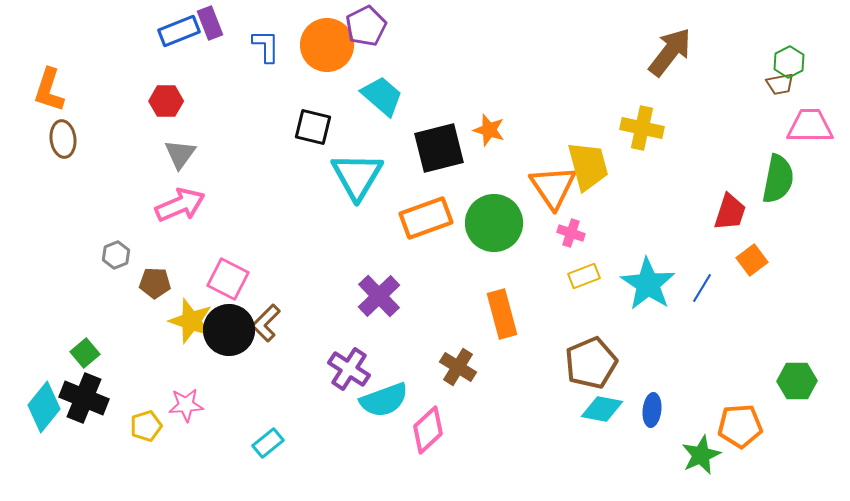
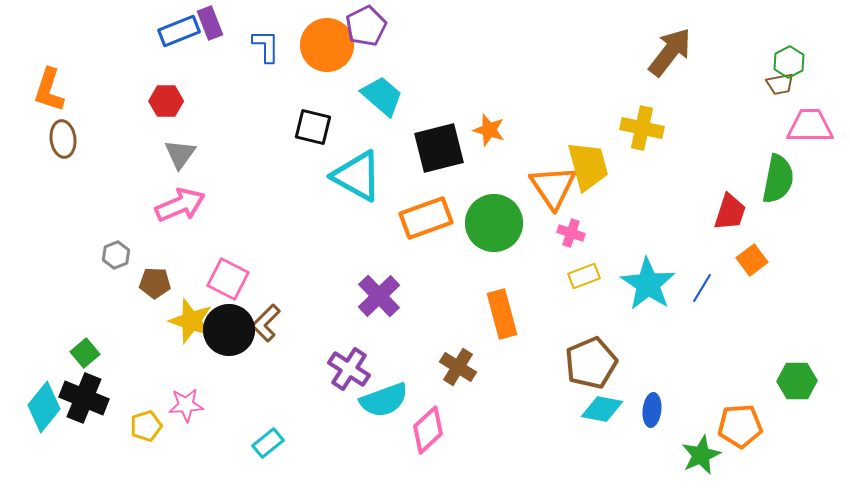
cyan triangle at (357, 176): rotated 32 degrees counterclockwise
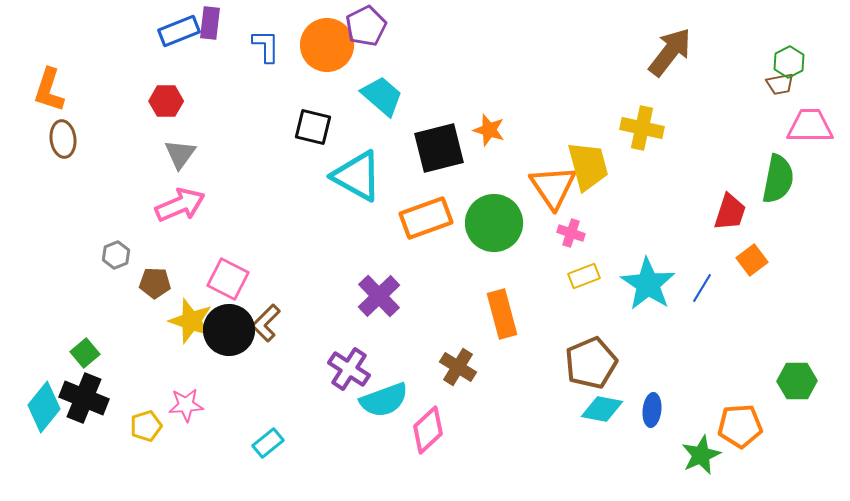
purple rectangle at (210, 23): rotated 28 degrees clockwise
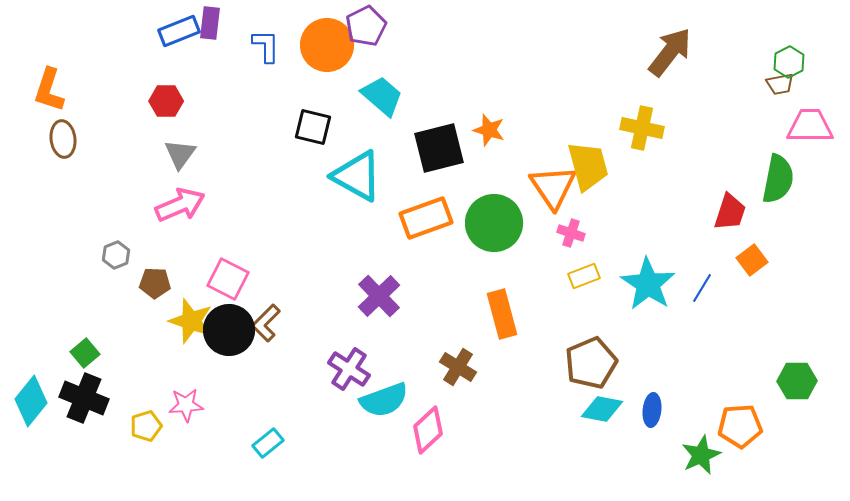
cyan diamond at (44, 407): moved 13 px left, 6 px up
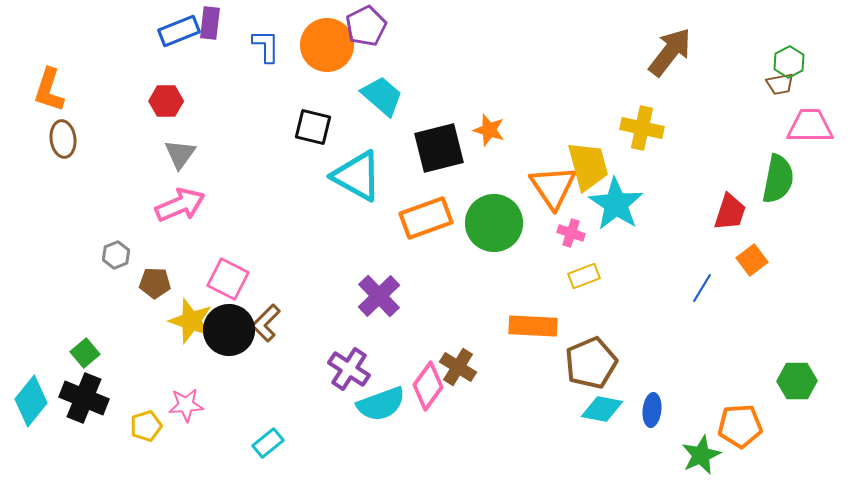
cyan star at (648, 284): moved 32 px left, 80 px up
orange rectangle at (502, 314): moved 31 px right, 12 px down; rotated 72 degrees counterclockwise
cyan semicircle at (384, 400): moved 3 px left, 4 px down
pink diamond at (428, 430): moved 44 px up; rotated 12 degrees counterclockwise
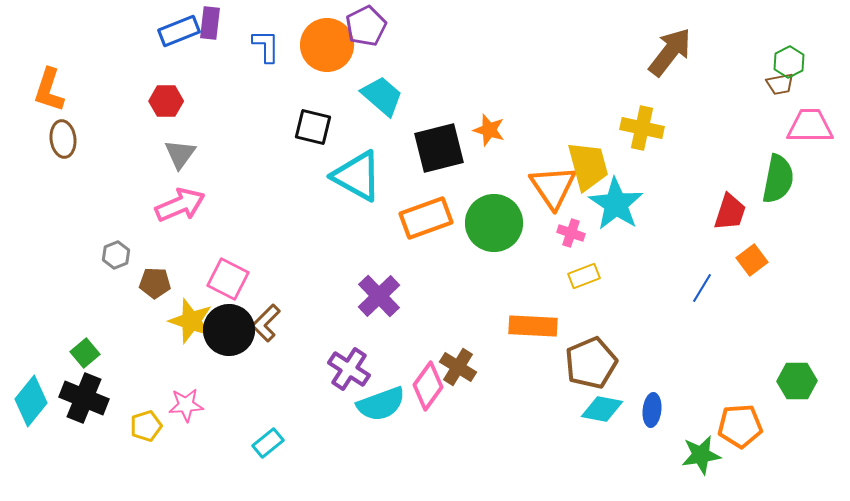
green star at (701, 455): rotated 15 degrees clockwise
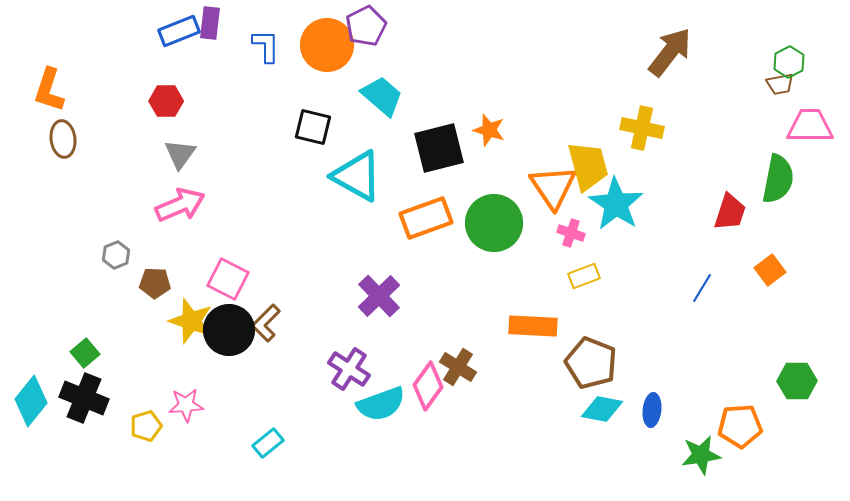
orange square at (752, 260): moved 18 px right, 10 px down
brown pentagon at (591, 363): rotated 27 degrees counterclockwise
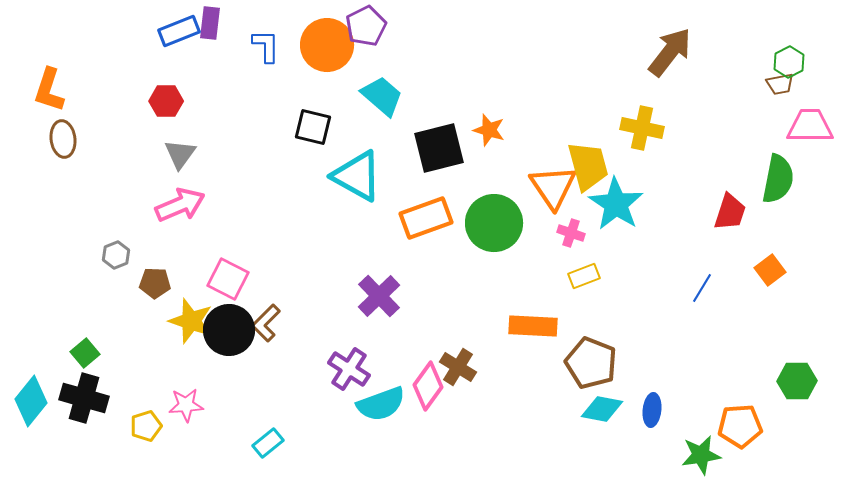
black cross at (84, 398): rotated 6 degrees counterclockwise
